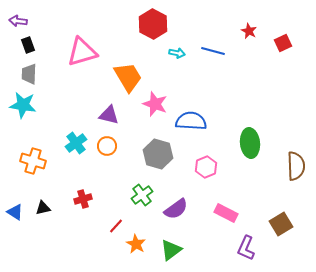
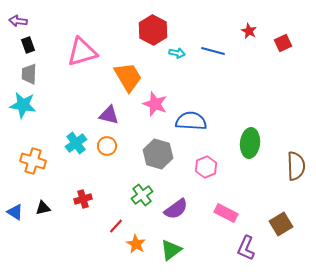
red hexagon: moved 6 px down
green ellipse: rotated 12 degrees clockwise
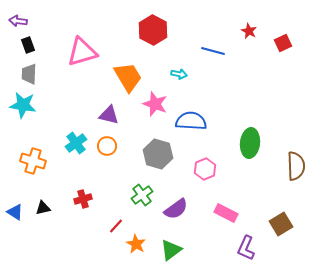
cyan arrow: moved 2 px right, 21 px down
pink hexagon: moved 1 px left, 2 px down
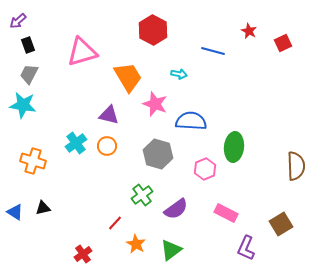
purple arrow: rotated 48 degrees counterclockwise
gray trapezoid: rotated 25 degrees clockwise
green ellipse: moved 16 px left, 4 px down
red cross: moved 55 px down; rotated 18 degrees counterclockwise
red line: moved 1 px left, 3 px up
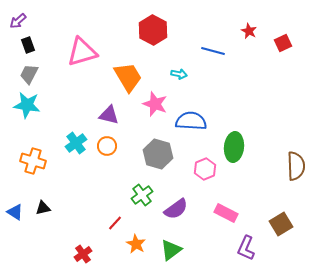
cyan star: moved 4 px right
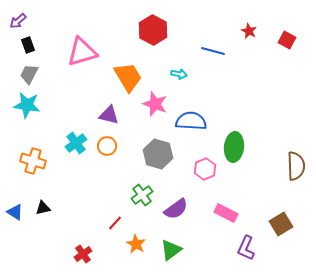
red square: moved 4 px right, 3 px up; rotated 36 degrees counterclockwise
